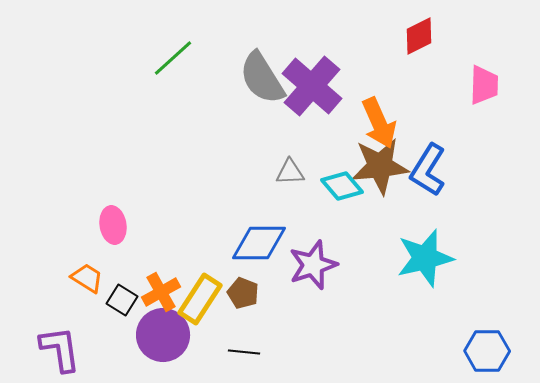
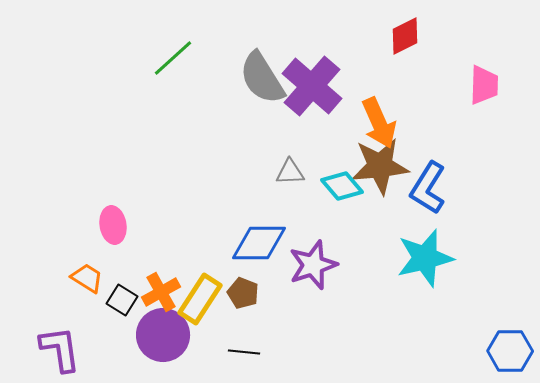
red diamond: moved 14 px left
blue L-shape: moved 18 px down
blue hexagon: moved 23 px right
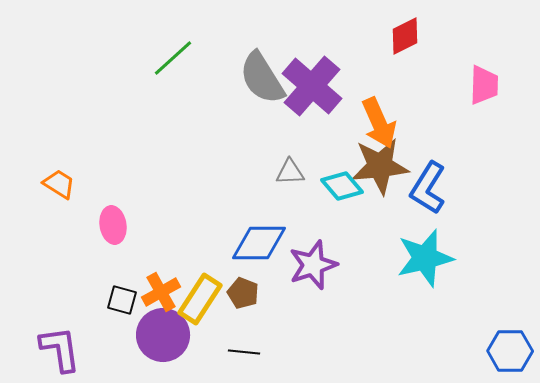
orange trapezoid: moved 28 px left, 94 px up
black square: rotated 16 degrees counterclockwise
